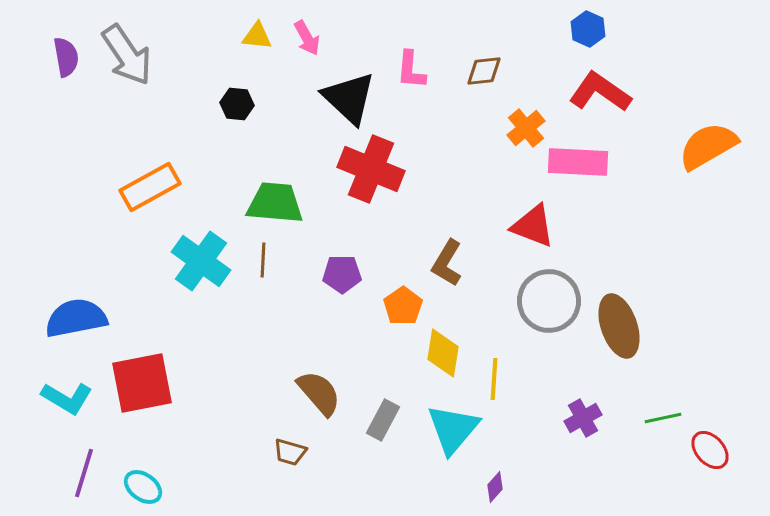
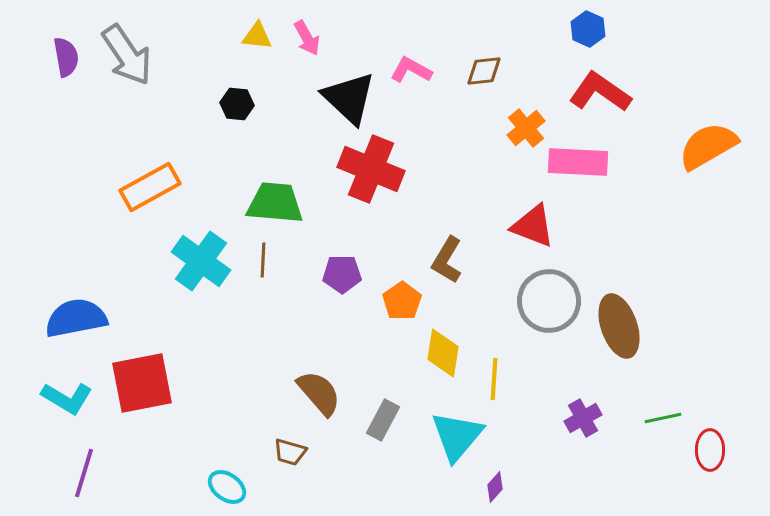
pink L-shape: rotated 114 degrees clockwise
brown L-shape: moved 3 px up
orange pentagon: moved 1 px left, 5 px up
cyan triangle: moved 4 px right, 7 px down
red ellipse: rotated 42 degrees clockwise
cyan ellipse: moved 84 px right
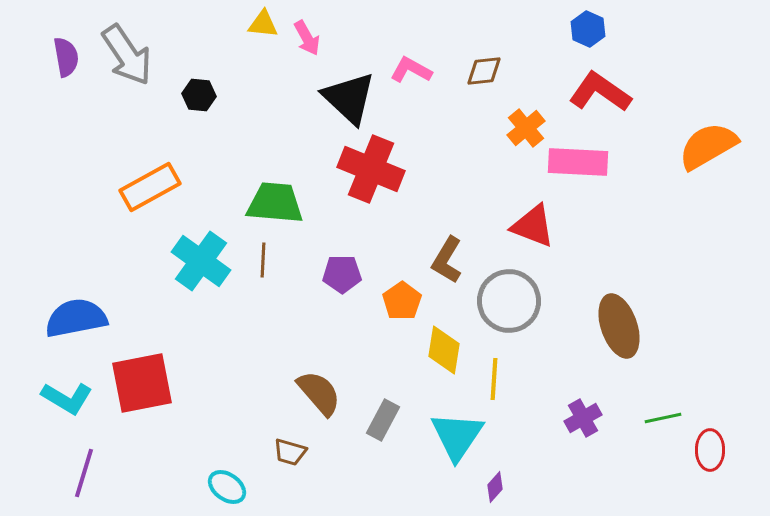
yellow triangle: moved 6 px right, 12 px up
black hexagon: moved 38 px left, 9 px up
gray circle: moved 40 px left
yellow diamond: moved 1 px right, 3 px up
cyan triangle: rotated 6 degrees counterclockwise
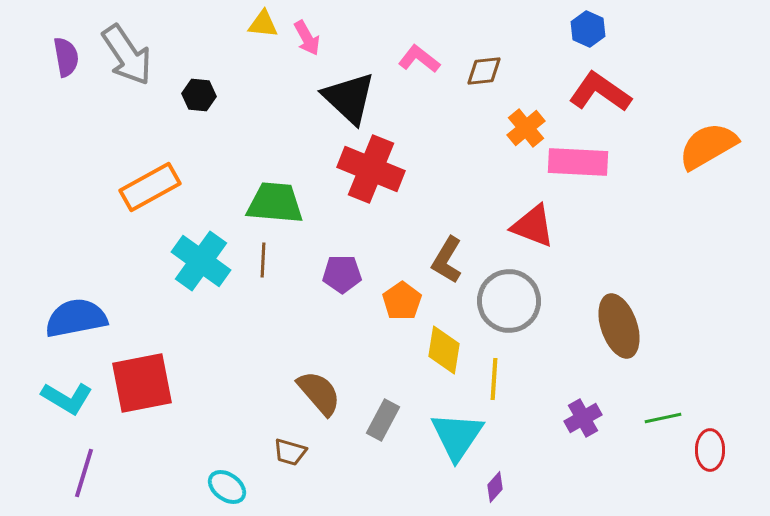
pink L-shape: moved 8 px right, 11 px up; rotated 9 degrees clockwise
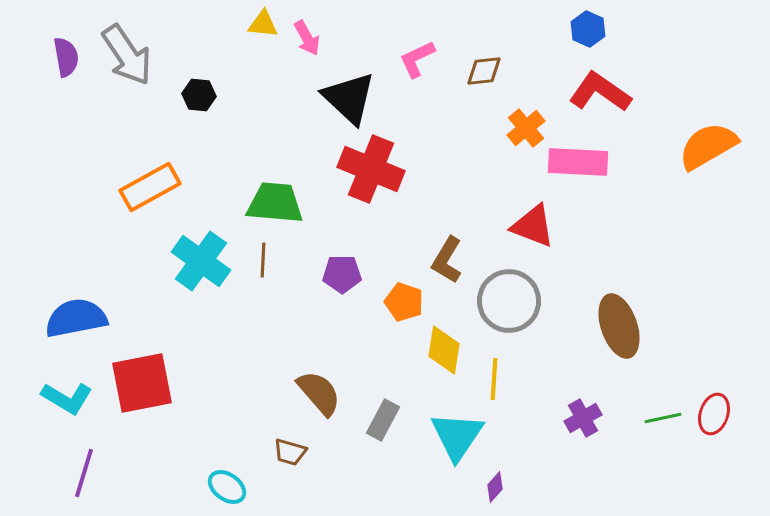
pink L-shape: moved 2 px left; rotated 63 degrees counterclockwise
orange pentagon: moved 2 px right, 1 px down; rotated 18 degrees counterclockwise
red ellipse: moved 4 px right, 36 px up; rotated 18 degrees clockwise
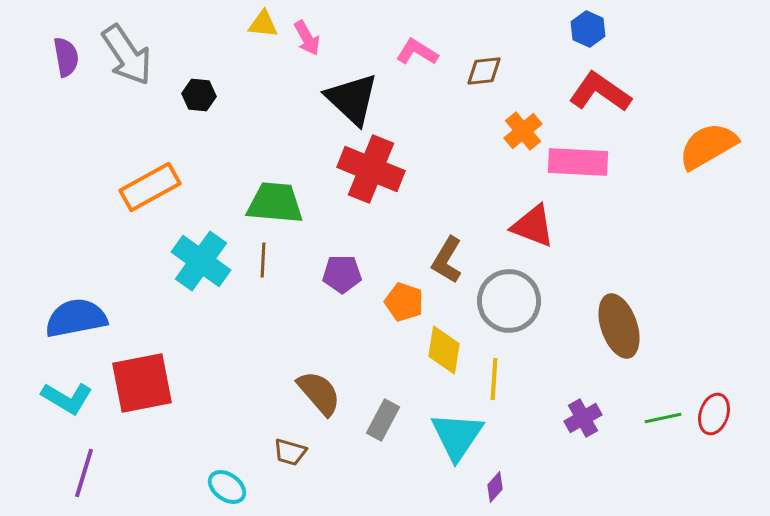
pink L-shape: moved 7 px up; rotated 57 degrees clockwise
black triangle: moved 3 px right, 1 px down
orange cross: moved 3 px left, 3 px down
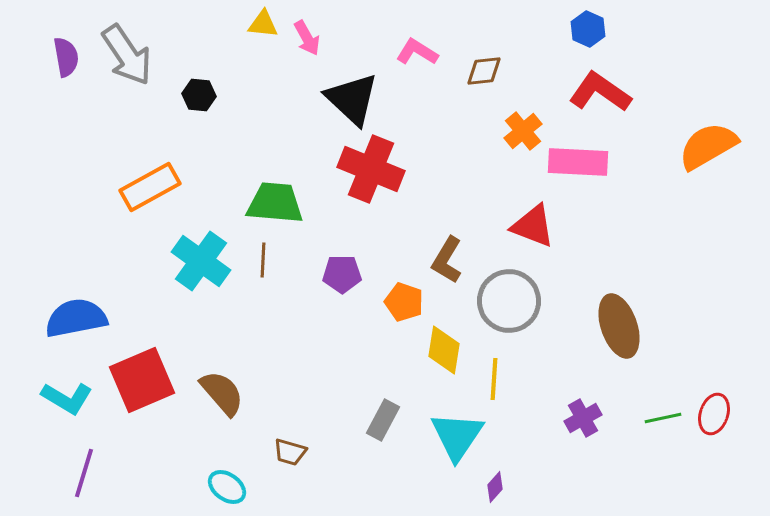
red square: moved 3 px up; rotated 12 degrees counterclockwise
brown semicircle: moved 97 px left
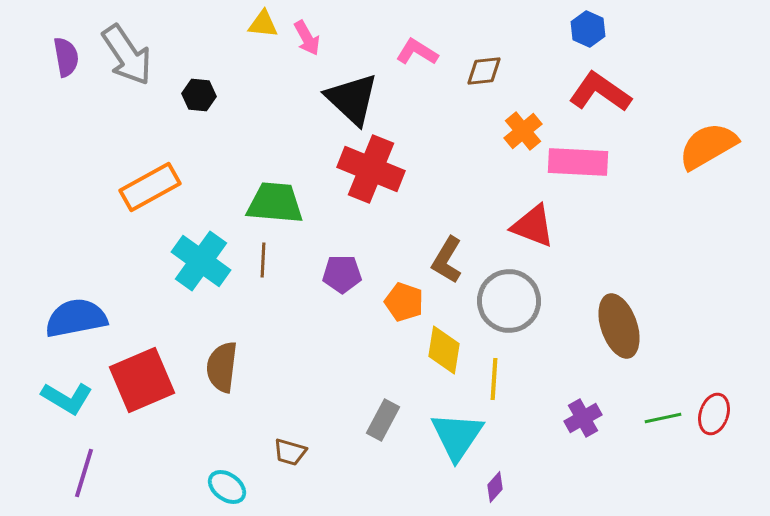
brown semicircle: moved 26 px up; rotated 132 degrees counterclockwise
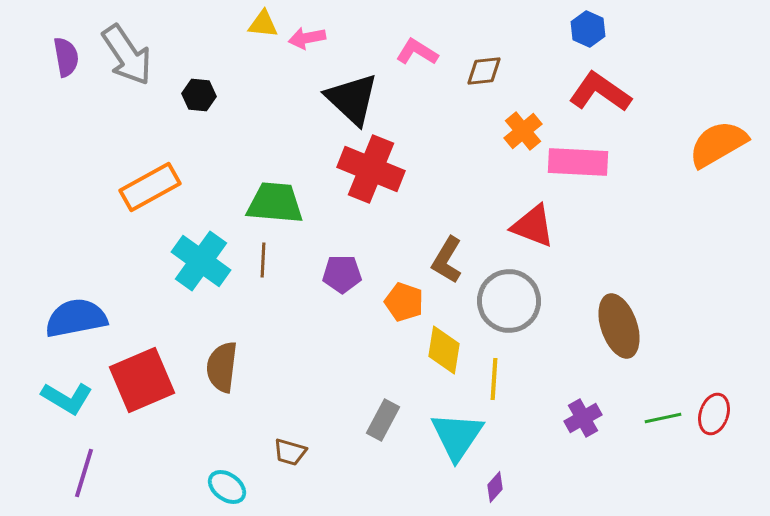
pink arrow: rotated 108 degrees clockwise
orange semicircle: moved 10 px right, 2 px up
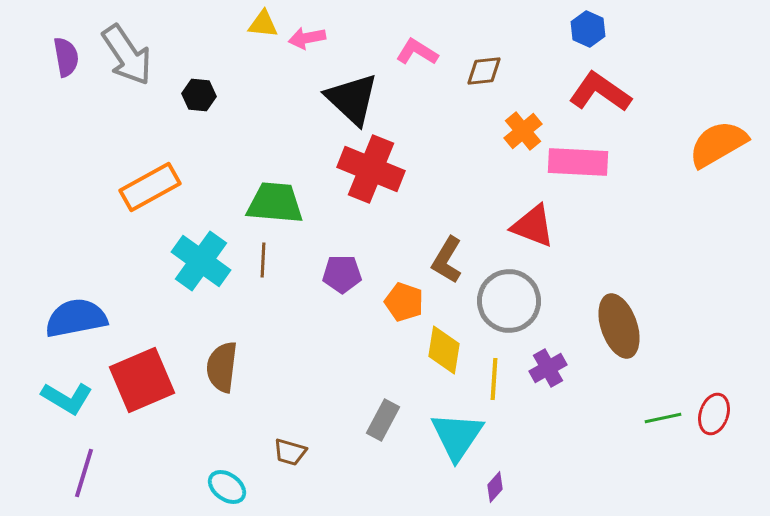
purple cross: moved 35 px left, 50 px up
